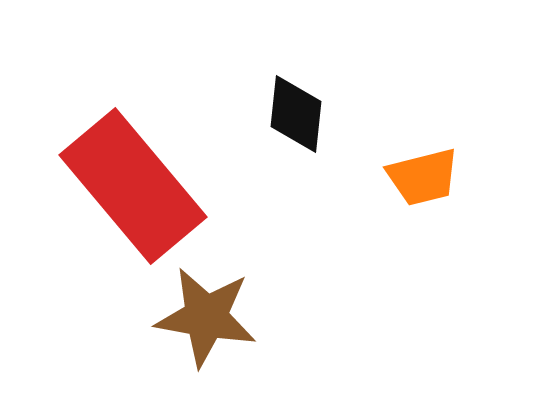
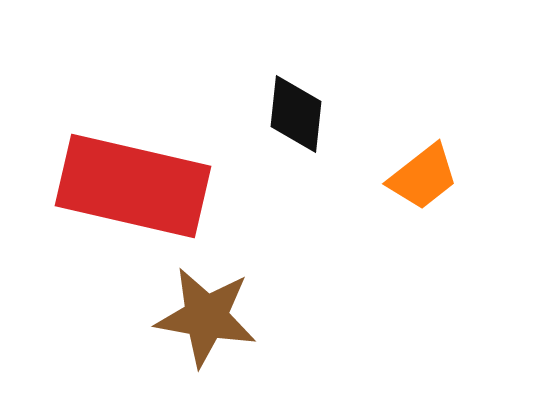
orange trapezoid: rotated 24 degrees counterclockwise
red rectangle: rotated 37 degrees counterclockwise
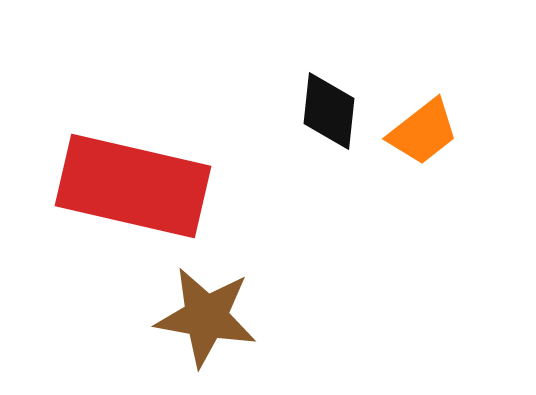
black diamond: moved 33 px right, 3 px up
orange trapezoid: moved 45 px up
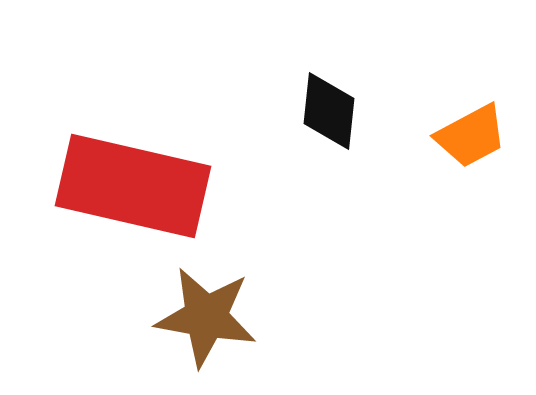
orange trapezoid: moved 48 px right, 4 px down; rotated 10 degrees clockwise
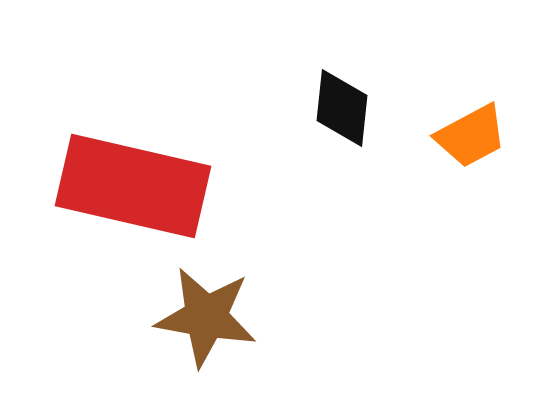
black diamond: moved 13 px right, 3 px up
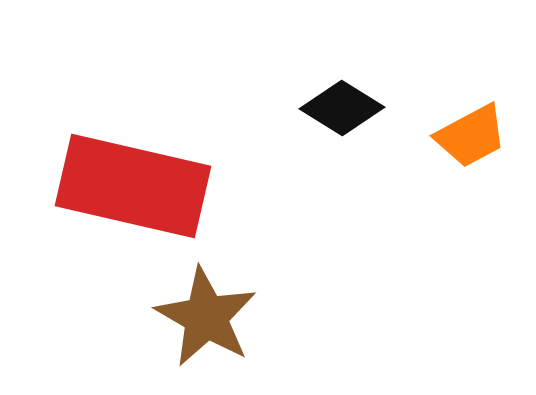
black diamond: rotated 64 degrees counterclockwise
brown star: rotated 20 degrees clockwise
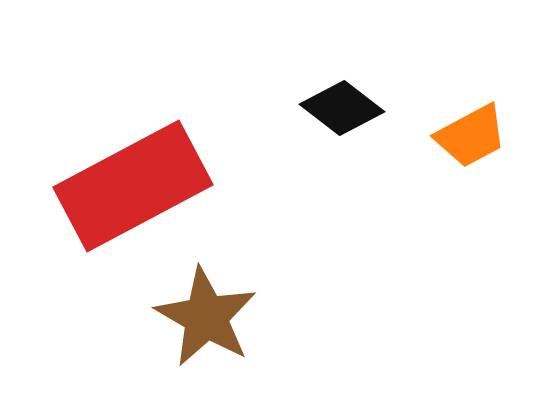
black diamond: rotated 6 degrees clockwise
red rectangle: rotated 41 degrees counterclockwise
